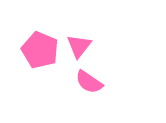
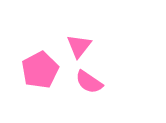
pink pentagon: moved 20 px down; rotated 21 degrees clockwise
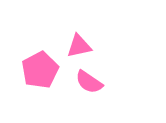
pink triangle: rotated 40 degrees clockwise
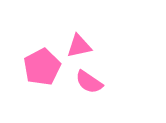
pink pentagon: moved 2 px right, 3 px up
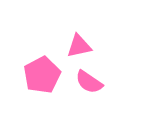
pink pentagon: moved 8 px down
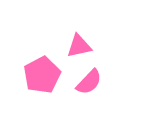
pink semicircle: rotated 80 degrees counterclockwise
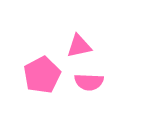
pink semicircle: rotated 48 degrees clockwise
